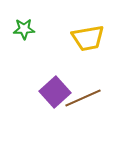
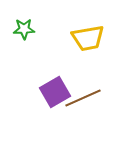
purple square: rotated 12 degrees clockwise
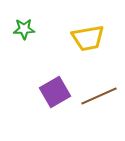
brown line: moved 16 px right, 2 px up
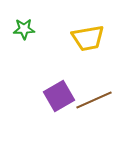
purple square: moved 4 px right, 4 px down
brown line: moved 5 px left, 4 px down
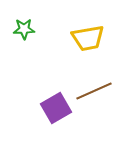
purple square: moved 3 px left, 12 px down
brown line: moved 9 px up
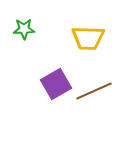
yellow trapezoid: rotated 12 degrees clockwise
purple square: moved 24 px up
